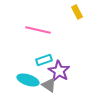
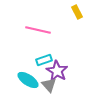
purple star: moved 2 px left
cyan ellipse: rotated 15 degrees clockwise
gray triangle: rotated 14 degrees clockwise
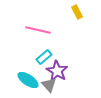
cyan rectangle: moved 3 px up; rotated 21 degrees counterclockwise
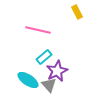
purple star: rotated 15 degrees clockwise
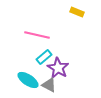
yellow rectangle: rotated 40 degrees counterclockwise
pink line: moved 1 px left, 5 px down
purple star: moved 1 px right, 3 px up; rotated 15 degrees counterclockwise
gray triangle: rotated 21 degrees counterclockwise
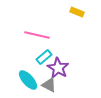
cyan ellipse: rotated 15 degrees clockwise
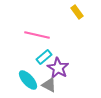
yellow rectangle: rotated 32 degrees clockwise
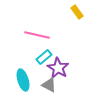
cyan ellipse: moved 5 px left; rotated 25 degrees clockwise
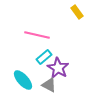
cyan ellipse: rotated 25 degrees counterclockwise
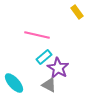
cyan ellipse: moved 9 px left, 3 px down
